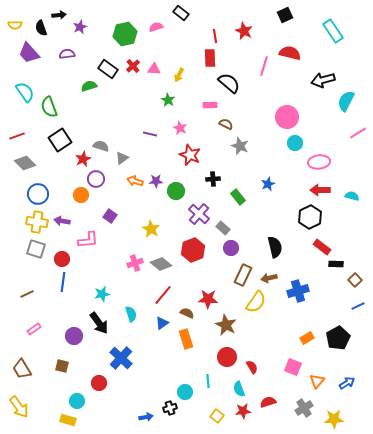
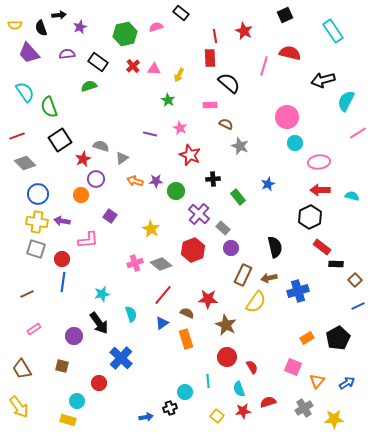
black rectangle at (108, 69): moved 10 px left, 7 px up
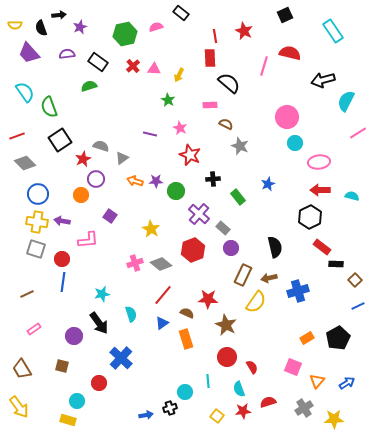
blue arrow at (146, 417): moved 2 px up
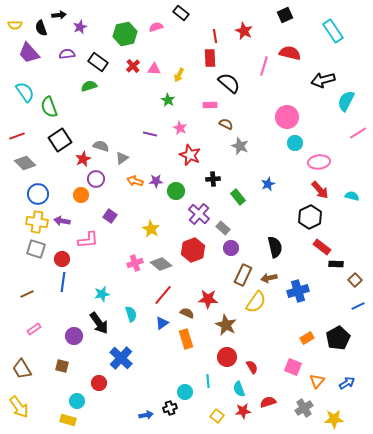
red arrow at (320, 190): rotated 132 degrees counterclockwise
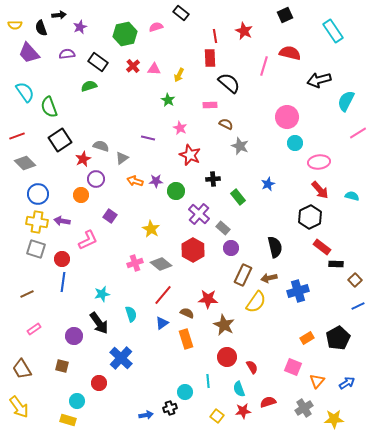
black arrow at (323, 80): moved 4 px left
purple line at (150, 134): moved 2 px left, 4 px down
pink L-shape at (88, 240): rotated 20 degrees counterclockwise
red hexagon at (193, 250): rotated 10 degrees counterclockwise
brown star at (226, 325): moved 2 px left
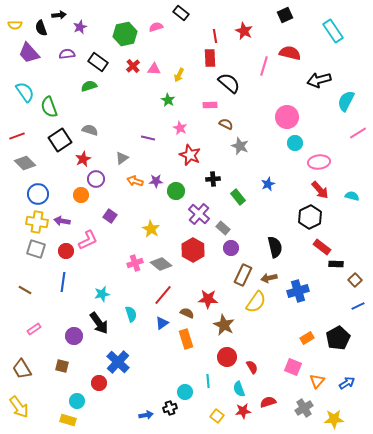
gray semicircle at (101, 146): moved 11 px left, 16 px up
red circle at (62, 259): moved 4 px right, 8 px up
brown line at (27, 294): moved 2 px left, 4 px up; rotated 56 degrees clockwise
blue cross at (121, 358): moved 3 px left, 4 px down
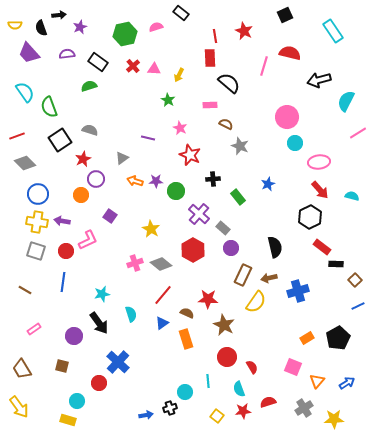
gray square at (36, 249): moved 2 px down
